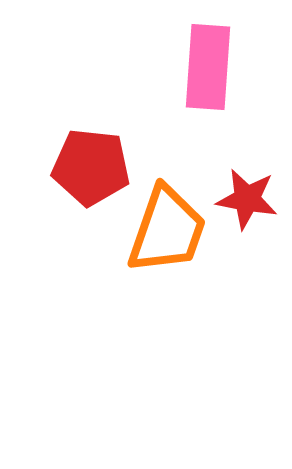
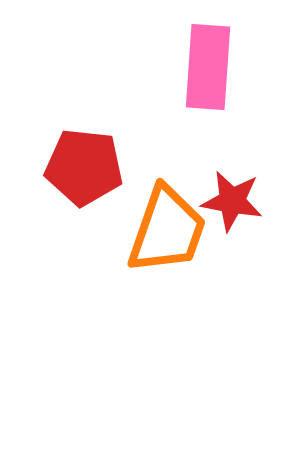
red pentagon: moved 7 px left
red star: moved 15 px left, 2 px down
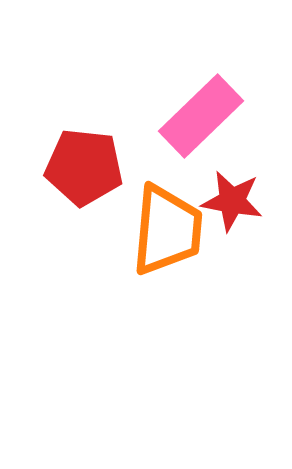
pink rectangle: moved 7 px left, 49 px down; rotated 42 degrees clockwise
orange trapezoid: rotated 14 degrees counterclockwise
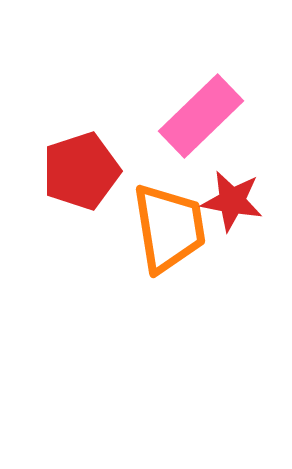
red pentagon: moved 3 px left, 4 px down; rotated 24 degrees counterclockwise
orange trapezoid: moved 2 px right, 2 px up; rotated 14 degrees counterclockwise
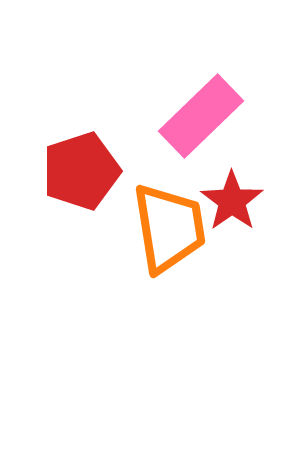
red star: rotated 26 degrees clockwise
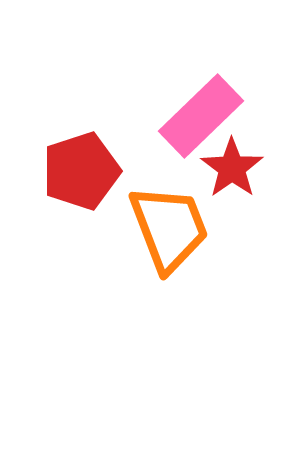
red star: moved 33 px up
orange trapezoid: rotated 12 degrees counterclockwise
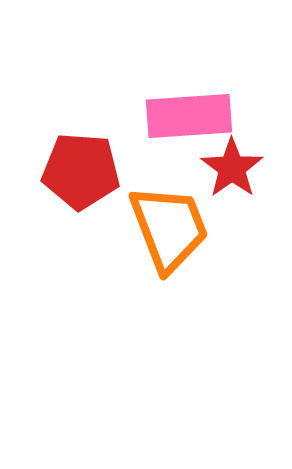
pink rectangle: moved 12 px left; rotated 40 degrees clockwise
red pentagon: rotated 22 degrees clockwise
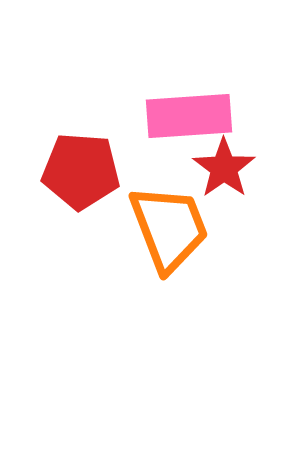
red star: moved 8 px left
